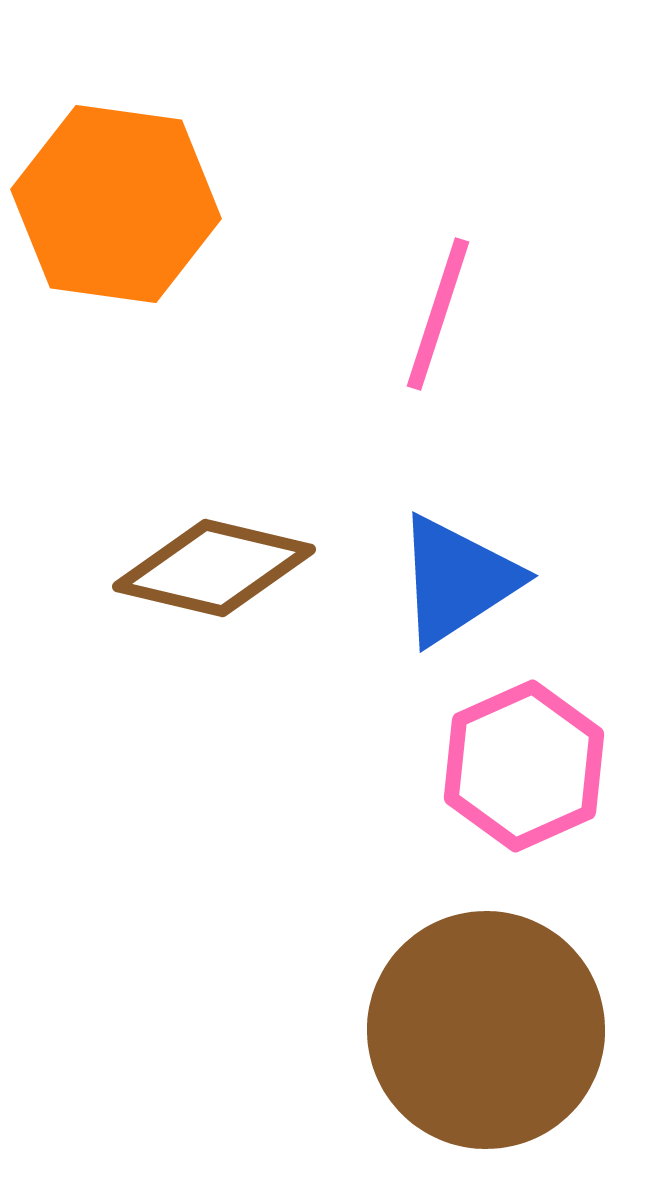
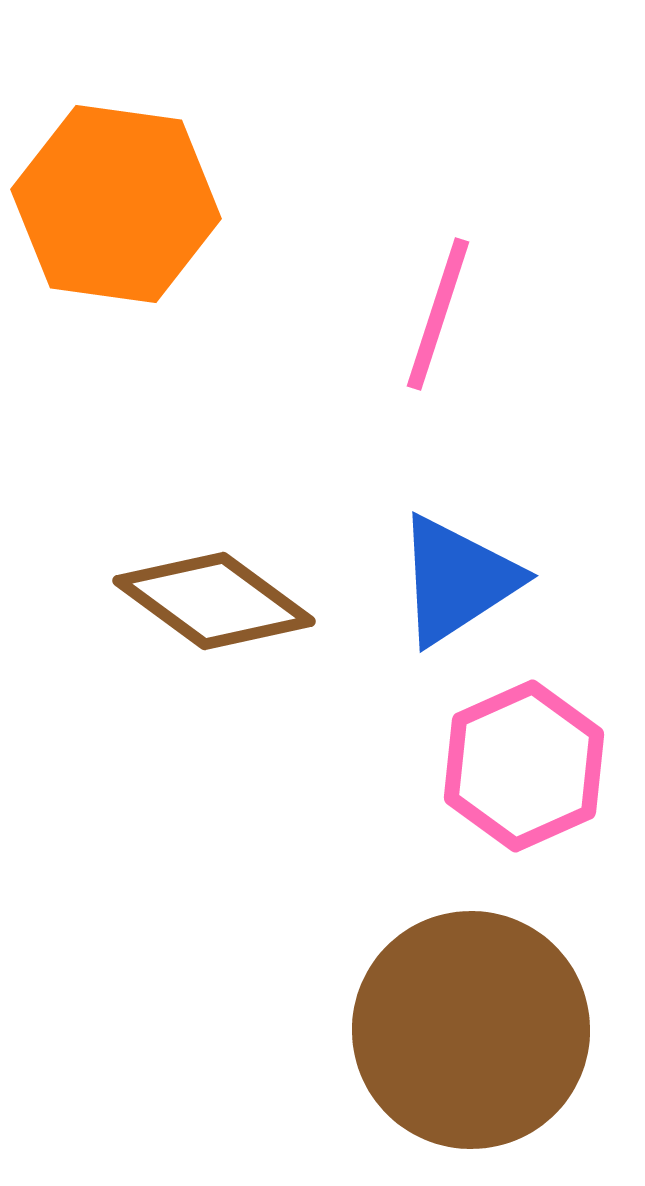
brown diamond: moved 33 px down; rotated 23 degrees clockwise
brown circle: moved 15 px left
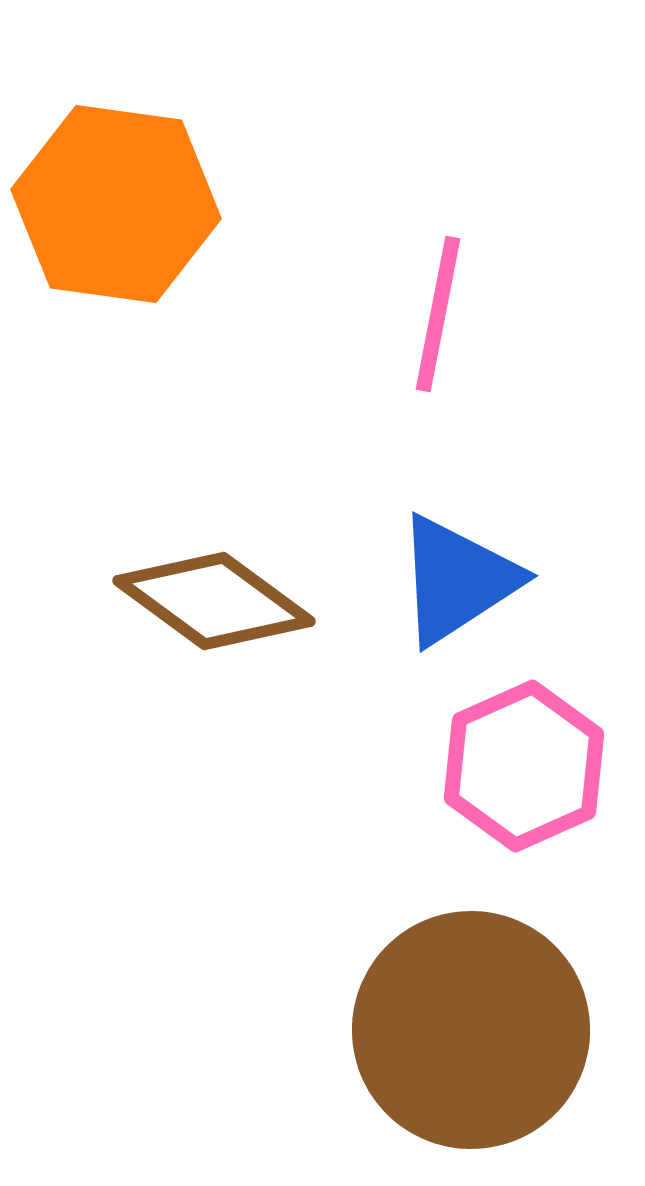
pink line: rotated 7 degrees counterclockwise
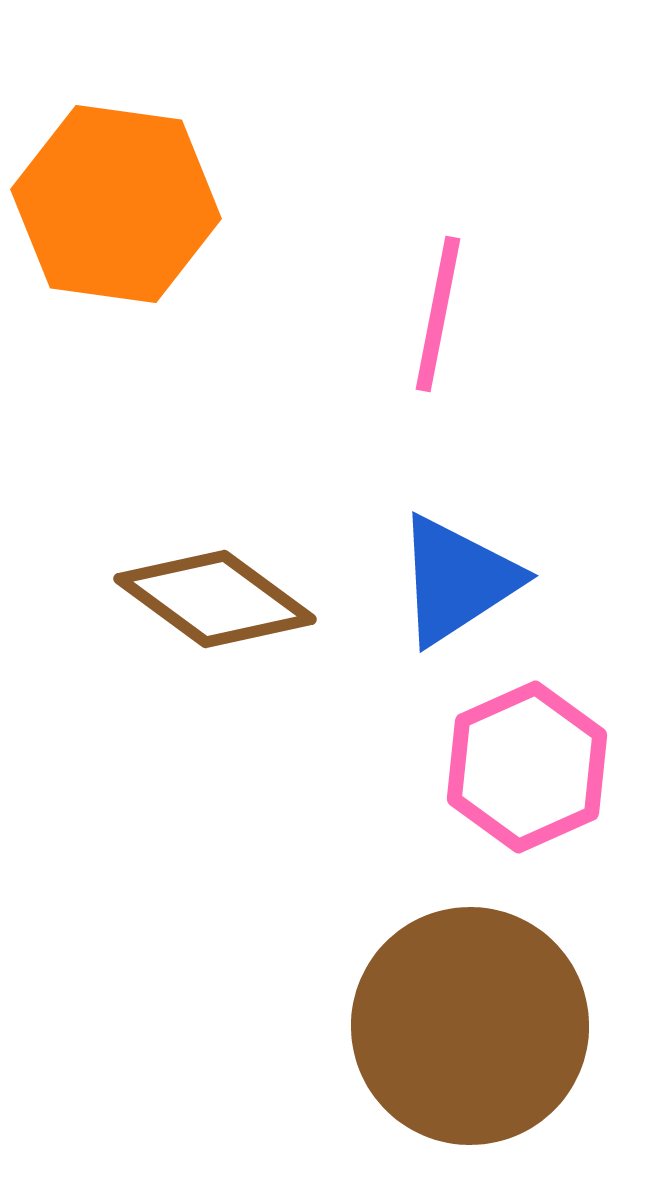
brown diamond: moved 1 px right, 2 px up
pink hexagon: moved 3 px right, 1 px down
brown circle: moved 1 px left, 4 px up
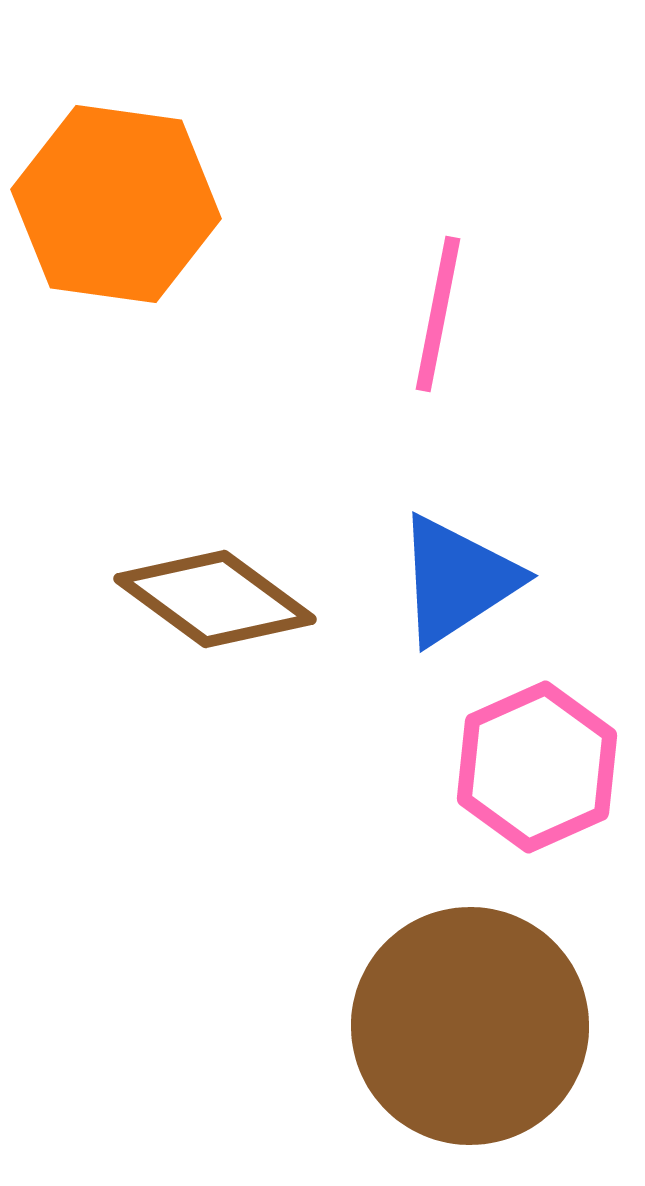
pink hexagon: moved 10 px right
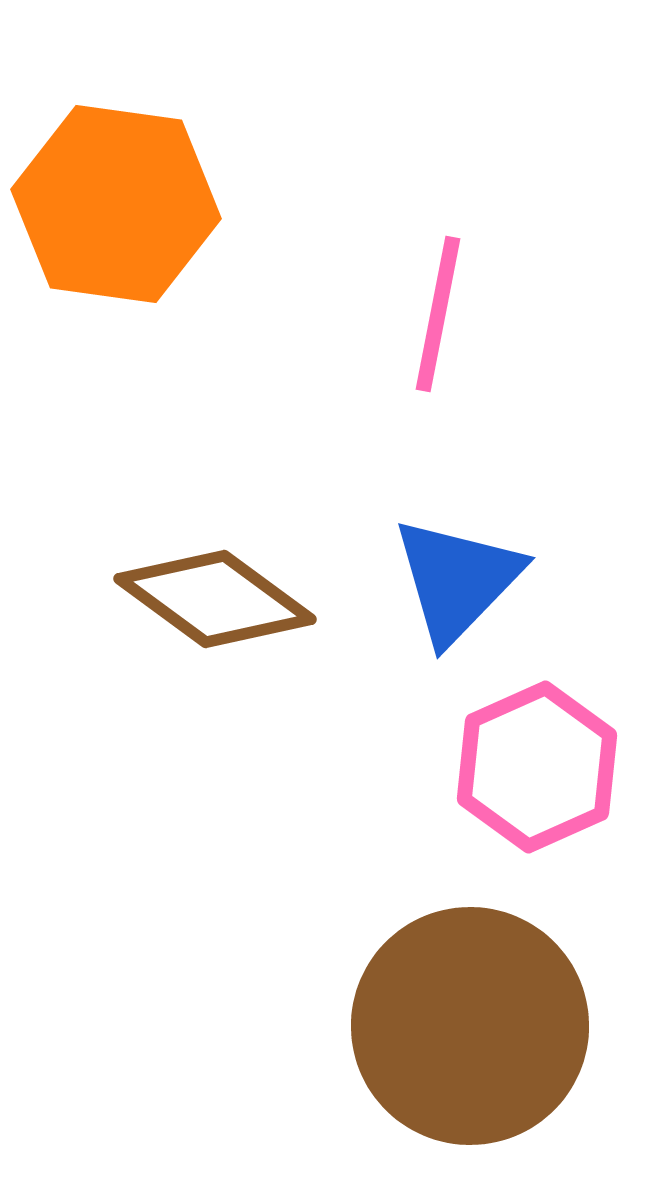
blue triangle: rotated 13 degrees counterclockwise
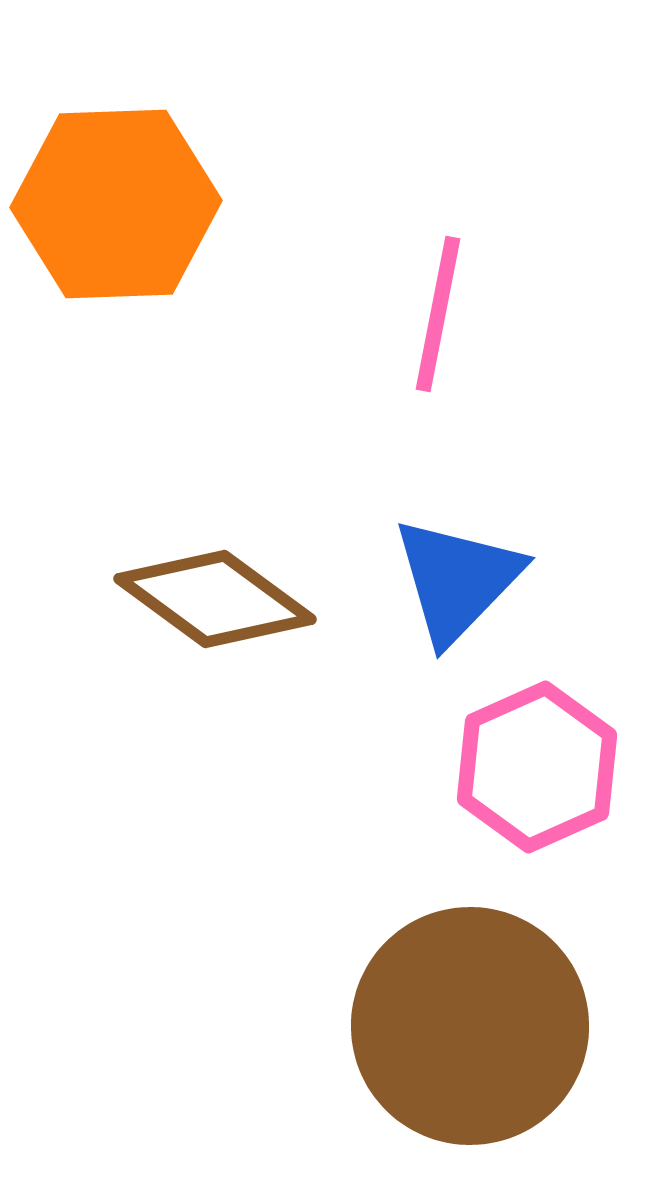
orange hexagon: rotated 10 degrees counterclockwise
